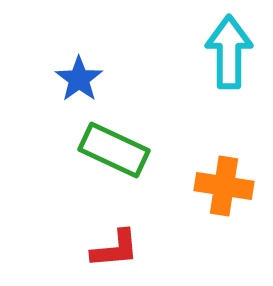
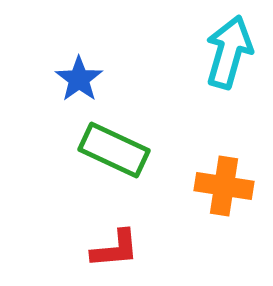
cyan arrow: rotated 16 degrees clockwise
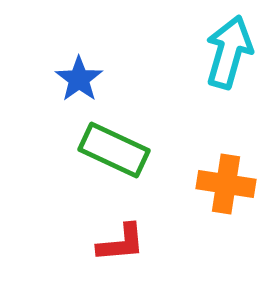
orange cross: moved 2 px right, 2 px up
red L-shape: moved 6 px right, 6 px up
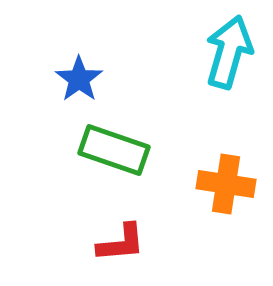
green rectangle: rotated 6 degrees counterclockwise
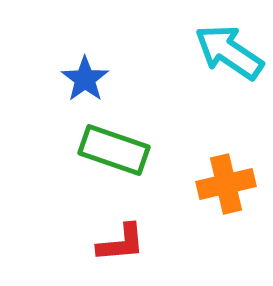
cyan arrow: rotated 72 degrees counterclockwise
blue star: moved 6 px right
orange cross: rotated 22 degrees counterclockwise
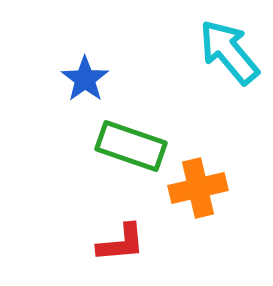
cyan arrow: rotated 16 degrees clockwise
green rectangle: moved 17 px right, 4 px up
orange cross: moved 28 px left, 4 px down
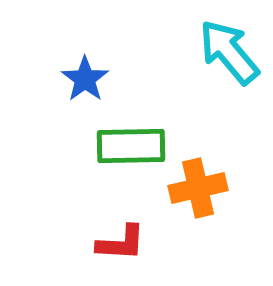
green rectangle: rotated 20 degrees counterclockwise
red L-shape: rotated 8 degrees clockwise
